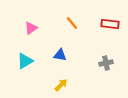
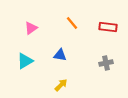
red rectangle: moved 2 px left, 3 px down
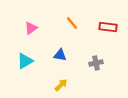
gray cross: moved 10 px left
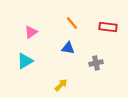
pink triangle: moved 4 px down
blue triangle: moved 8 px right, 7 px up
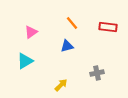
blue triangle: moved 1 px left, 2 px up; rotated 24 degrees counterclockwise
gray cross: moved 1 px right, 10 px down
